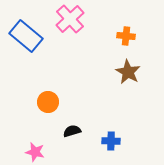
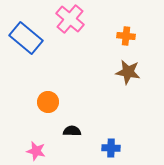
pink cross: rotated 8 degrees counterclockwise
blue rectangle: moved 2 px down
brown star: rotated 20 degrees counterclockwise
black semicircle: rotated 18 degrees clockwise
blue cross: moved 7 px down
pink star: moved 1 px right, 1 px up
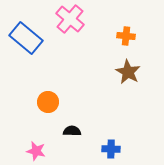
brown star: rotated 20 degrees clockwise
blue cross: moved 1 px down
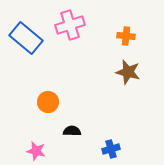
pink cross: moved 6 px down; rotated 32 degrees clockwise
brown star: rotated 15 degrees counterclockwise
blue cross: rotated 18 degrees counterclockwise
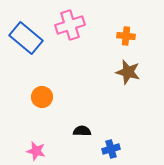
orange circle: moved 6 px left, 5 px up
black semicircle: moved 10 px right
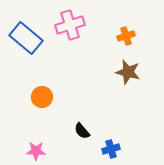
orange cross: rotated 24 degrees counterclockwise
black semicircle: rotated 132 degrees counterclockwise
pink star: rotated 12 degrees counterclockwise
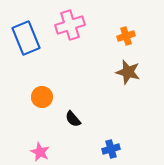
blue rectangle: rotated 28 degrees clockwise
black semicircle: moved 9 px left, 12 px up
pink star: moved 4 px right, 1 px down; rotated 24 degrees clockwise
